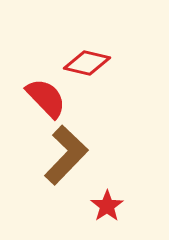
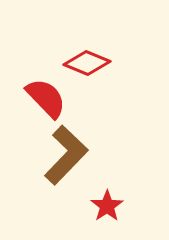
red diamond: rotated 9 degrees clockwise
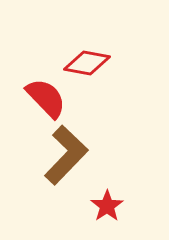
red diamond: rotated 12 degrees counterclockwise
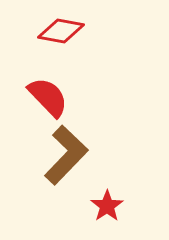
red diamond: moved 26 px left, 32 px up
red semicircle: moved 2 px right, 1 px up
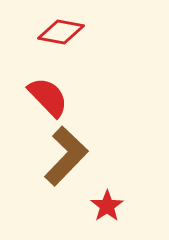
red diamond: moved 1 px down
brown L-shape: moved 1 px down
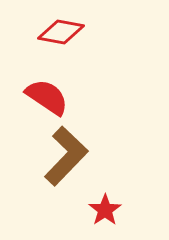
red semicircle: moved 1 px left; rotated 12 degrees counterclockwise
red star: moved 2 px left, 4 px down
